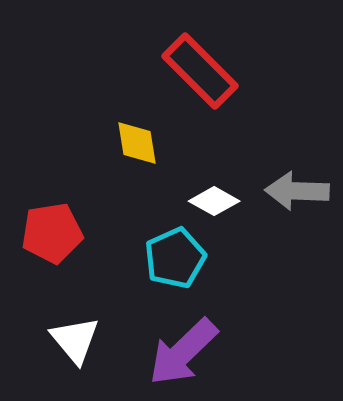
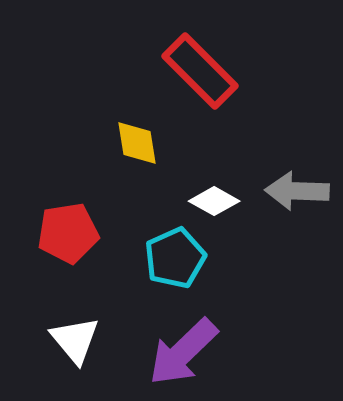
red pentagon: moved 16 px right
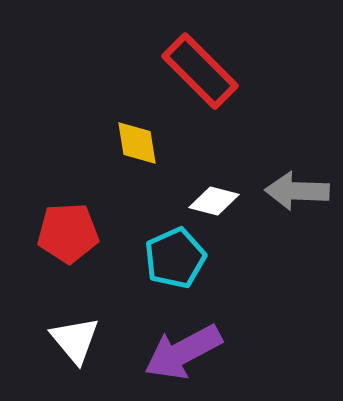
white diamond: rotated 15 degrees counterclockwise
red pentagon: rotated 6 degrees clockwise
purple arrow: rotated 16 degrees clockwise
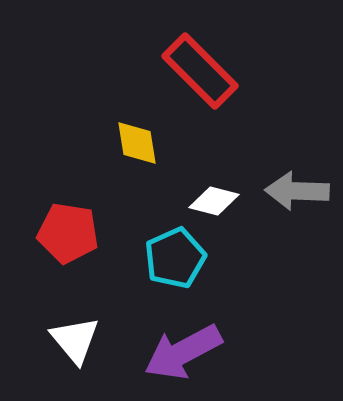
red pentagon: rotated 12 degrees clockwise
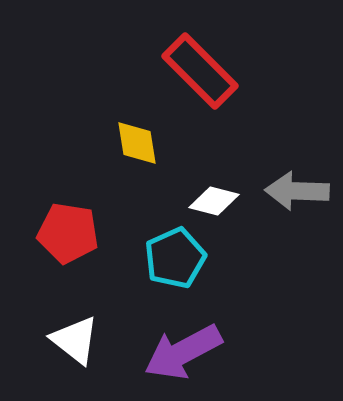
white triangle: rotated 12 degrees counterclockwise
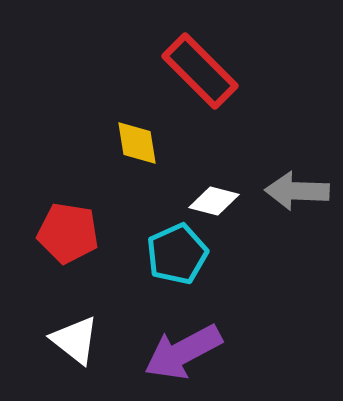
cyan pentagon: moved 2 px right, 4 px up
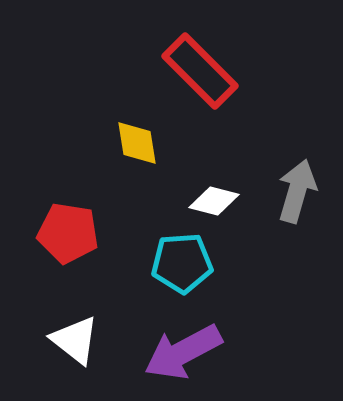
gray arrow: rotated 104 degrees clockwise
cyan pentagon: moved 5 px right, 9 px down; rotated 20 degrees clockwise
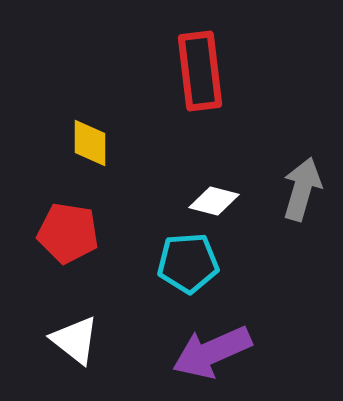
red rectangle: rotated 38 degrees clockwise
yellow diamond: moved 47 px left; rotated 9 degrees clockwise
gray arrow: moved 5 px right, 2 px up
cyan pentagon: moved 6 px right
purple arrow: moved 29 px right; rotated 4 degrees clockwise
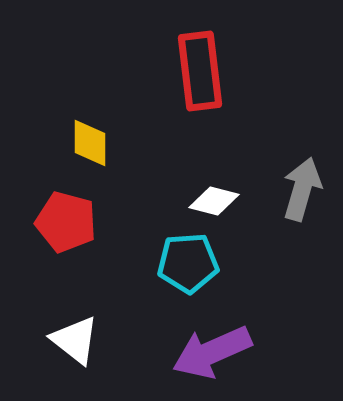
red pentagon: moved 2 px left, 11 px up; rotated 6 degrees clockwise
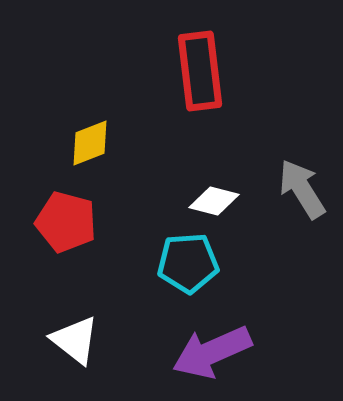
yellow diamond: rotated 69 degrees clockwise
gray arrow: rotated 48 degrees counterclockwise
